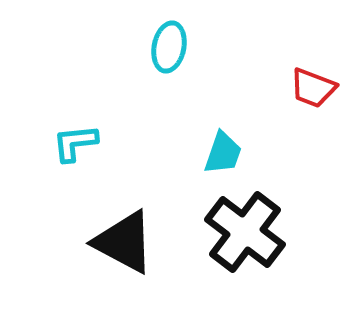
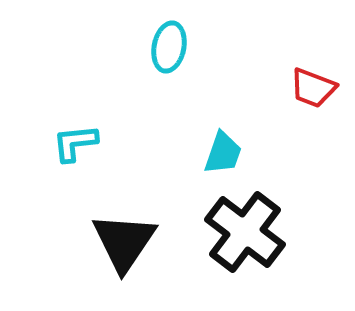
black triangle: rotated 36 degrees clockwise
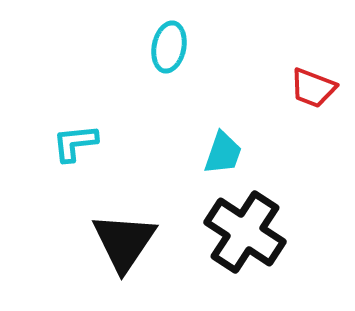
black cross: rotated 4 degrees counterclockwise
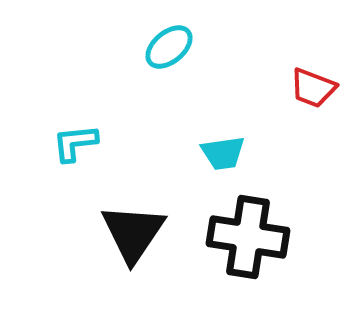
cyan ellipse: rotated 39 degrees clockwise
cyan trapezoid: rotated 63 degrees clockwise
black cross: moved 3 px right, 5 px down; rotated 24 degrees counterclockwise
black triangle: moved 9 px right, 9 px up
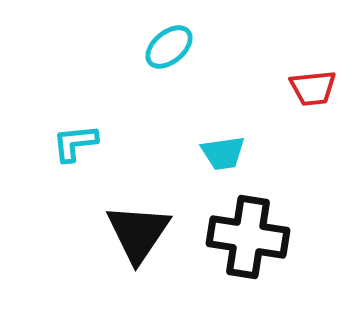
red trapezoid: rotated 27 degrees counterclockwise
black triangle: moved 5 px right
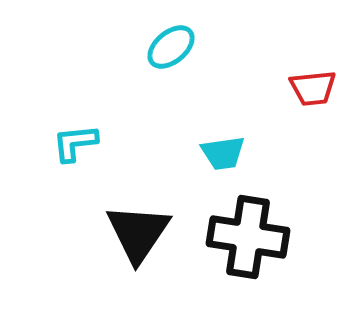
cyan ellipse: moved 2 px right
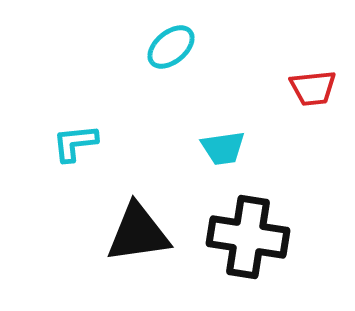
cyan trapezoid: moved 5 px up
black triangle: rotated 48 degrees clockwise
